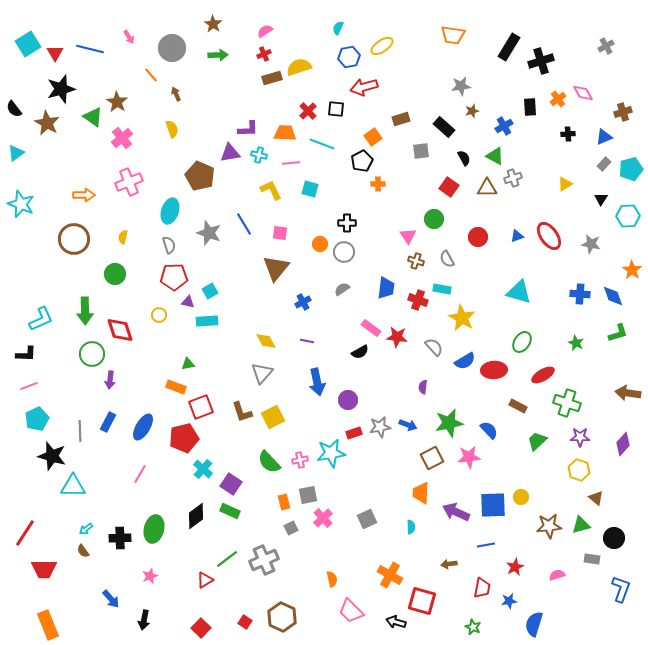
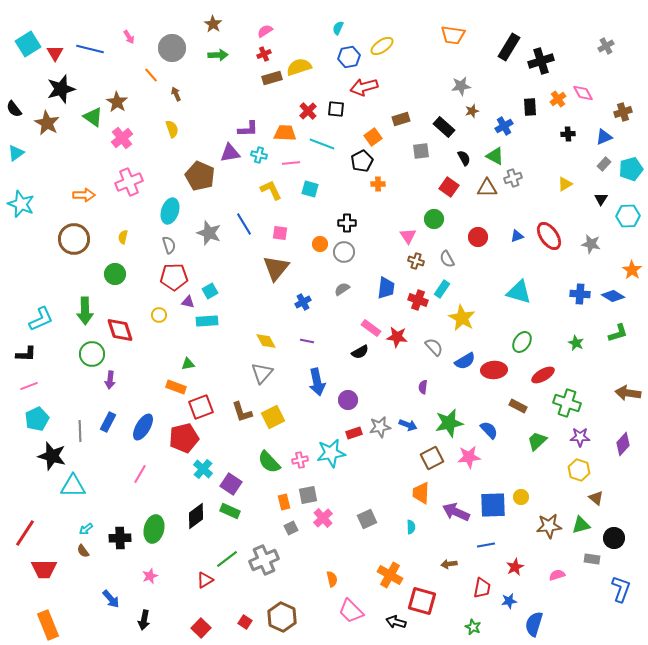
cyan rectangle at (442, 289): rotated 66 degrees counterclockwise
blue diamond at (613, 296): rotated 40 degrees counterclockwise
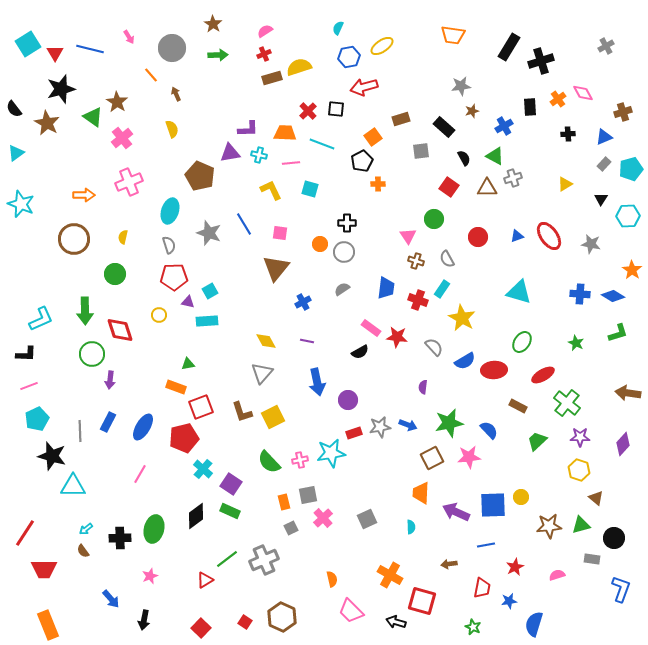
green cross at (567, 403): rotated 20 degrees clockwise
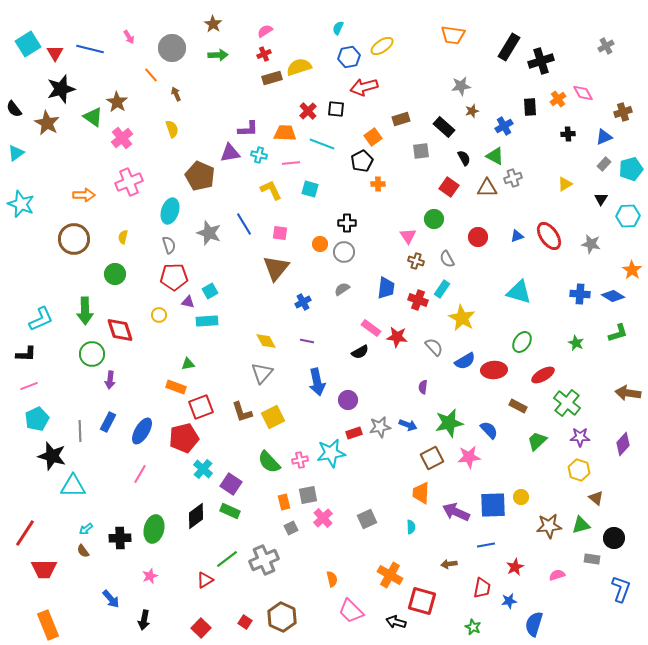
blue ellipse at (143, 427): moved 1 px left, 4 px down
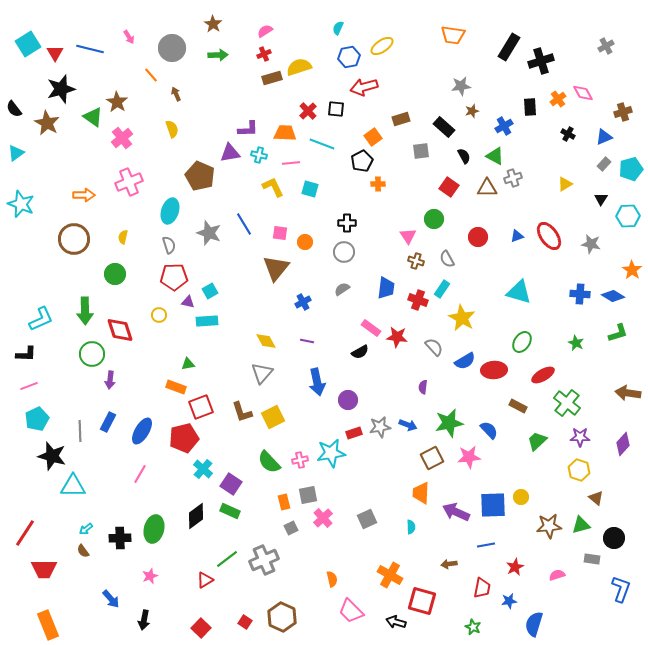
black cross at (568, 134): rotated 32 degrees clockwise
black semicircle at (464, 158): moved 2 px up
yellow L-shape at (271, 190): moved 2 px right, 3 px up
orange circle at (320, 244): moved 15 px left, 2 px up
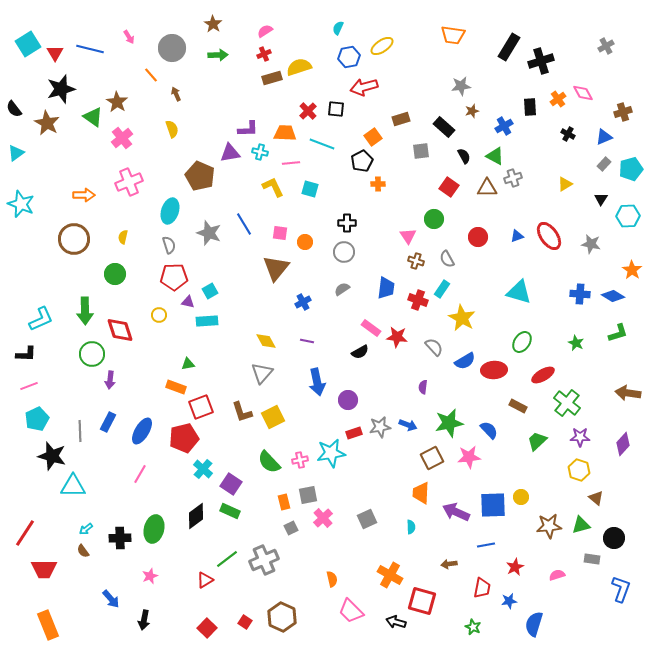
cyan cross at (259, 155): moved 1 px right, 3 px up
red square at (201, 628): moved 6 px right
